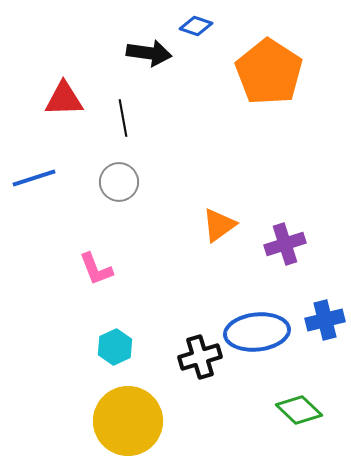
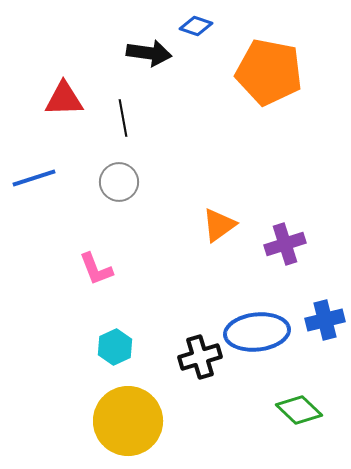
orange pentagon: rotated 22 degrees counterclockwise
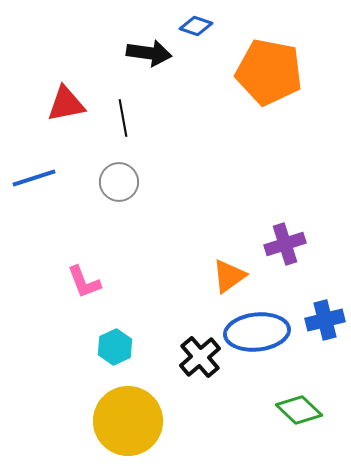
red triangle: moved 2 px right, 5 px down; rotated 9 degrees counterclockwise
orange triangle: moved 10 px right, 51 px down
pink L-shape: moved 12 px left, 13 px down
black cross: rotated 24 degrees counterclockwise
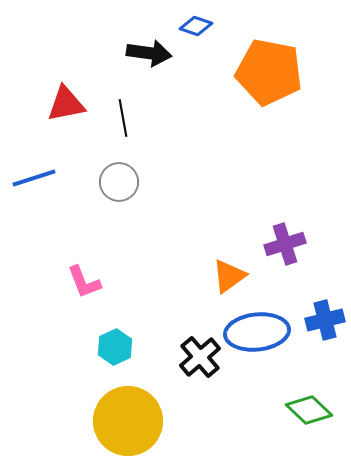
green diamond: moved 10 px right
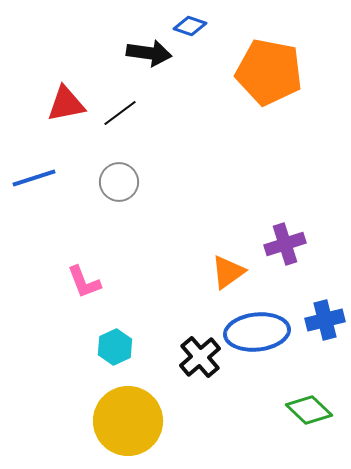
blue diamond: moved 6 px left
black line: moved 3 px left, 5 px up; rotated 63 degrees clockwise
orange triangle: moved 1 px left, 4 px up
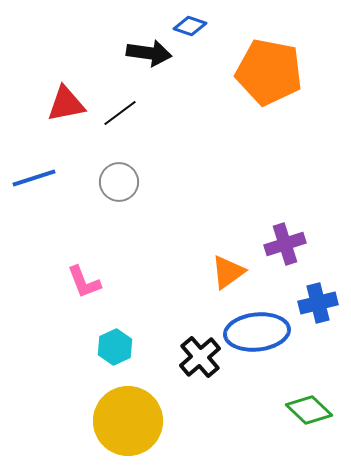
blue cross: moved 7 px left, 17 px up
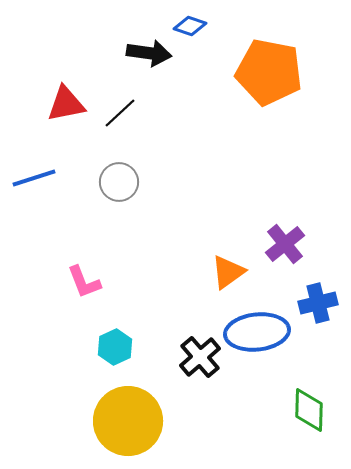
black line: rotated 6 degrees counterclockwise
purple cross: rotated 21 degrees counterclockwise
green diamond: rotated 48 degrees clockwise
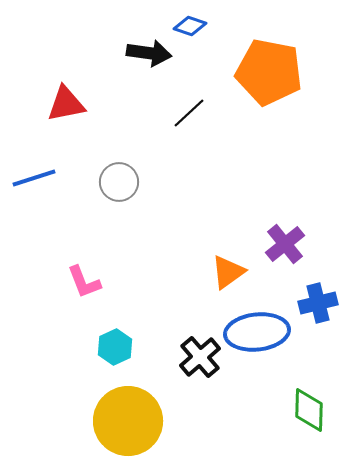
black line: moved 69 px right
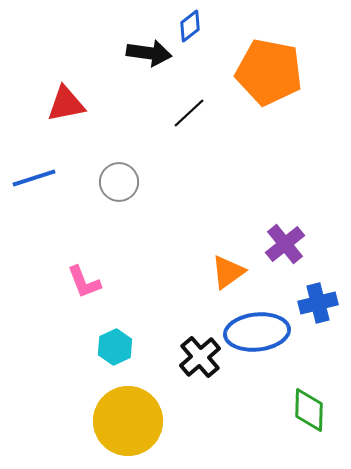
blue diamond: rotated 56 degrees counterclockwise
